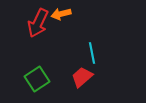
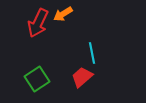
orange arrow: moved 2 px right; rotated 18 degrees counterclockwise
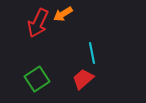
red trapezoid: moved 1 px right, 2 px down
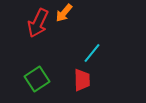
orange arrow: moved 1 px right, 1 px up; rotated 18 degrees counterclockwise
cyan line: rotated 50 degrees clockwise
red trapezoid: moved 1 px left, 1 px down; rotated 130 degrees clockwise
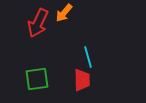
cyan line: moved 4 px left, 4 px down; rotated 55 degrees counterclockwise
green square: rotated 25 degrees clockwise
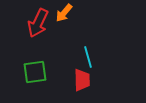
green square: moved 2 px left, 7 px up
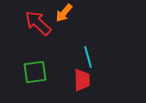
red arrow: rotated 108 degrees clockwise
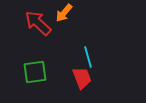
red trapezoid: moved 2 px up; rotated 20 degrees counterclockwise
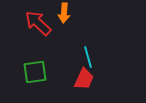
orange arrow: rotated 36 degrees counterclockwise
red trapezoid: moved 2 px right, 1 px down; rotated 45 degrees clockwise
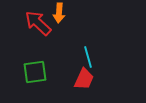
orange arrow: moved 5 px left
